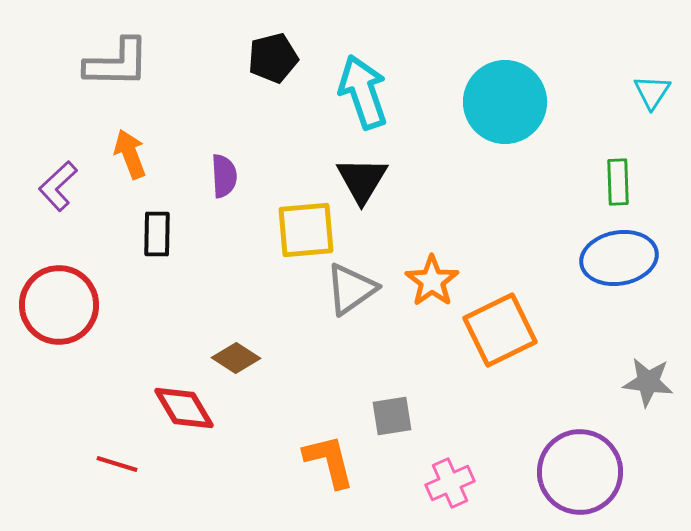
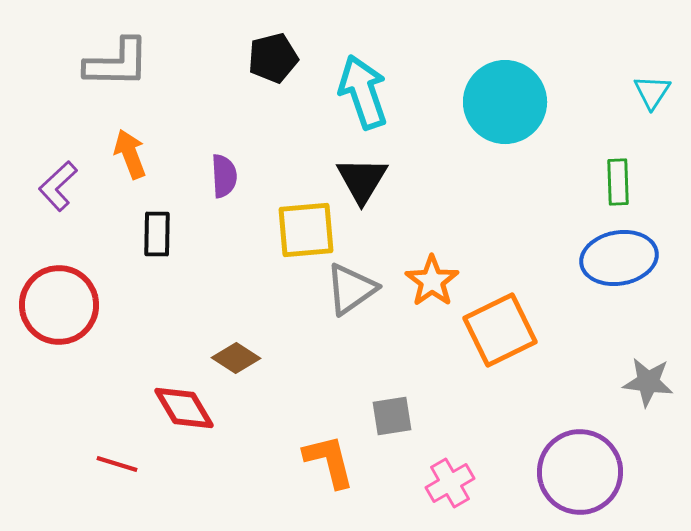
pink cross: rotated 6 degrees counterclockwise
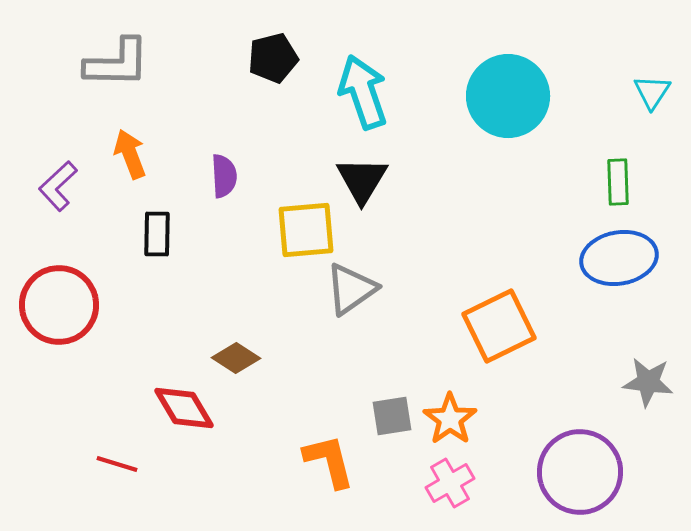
cyan circle: moved 3 px right, 6 px up
orange star: moved 18 px right, 138 px down
orange square: moved 1 px left, 4 px up
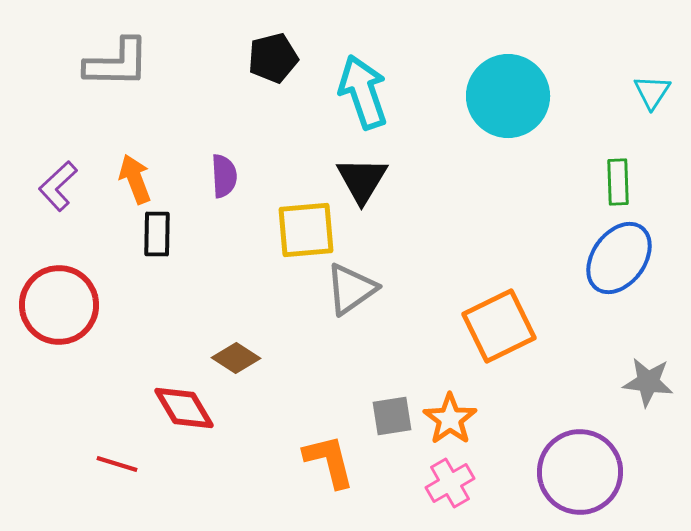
orange arrow: moved 5 px right, 25 px down
blue ellipse: rotated 44 degrees counterclockwise
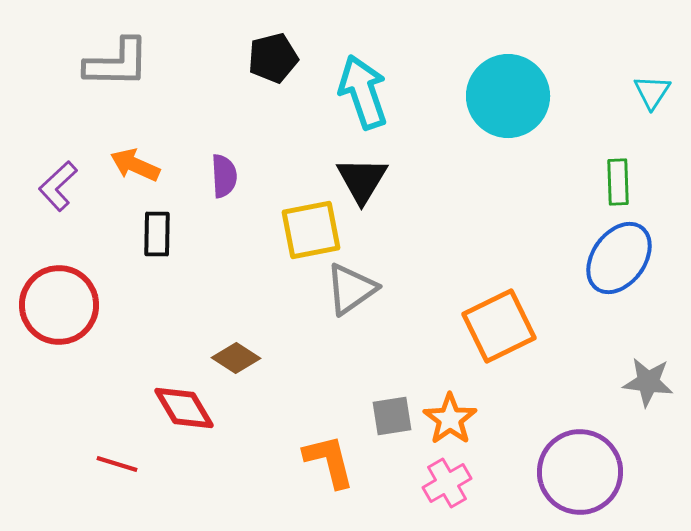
orange arrow: moved 14 px up; rotated 45 degrees counterclockwise
yellow square: moved 5 px right; rotated 6 degrees counterclockwise
pink cross: moved 3 px left
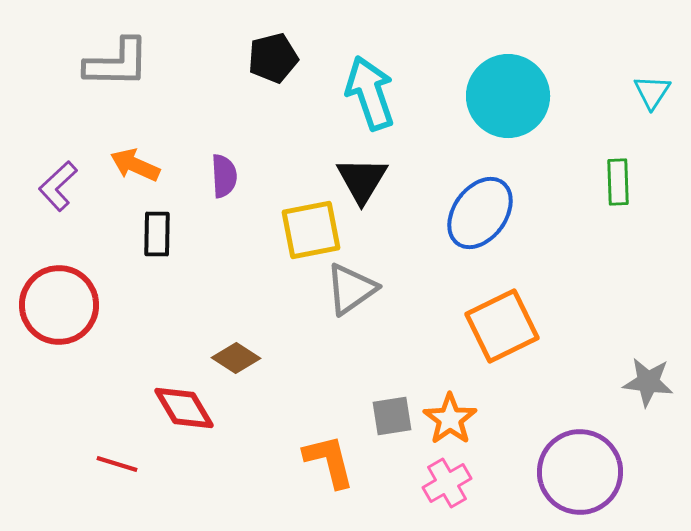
cyan arrow: moved 7 px right, 1 px down
blue ellipse: moved 139 px left, 45 px up
orange square: moved 3 px right
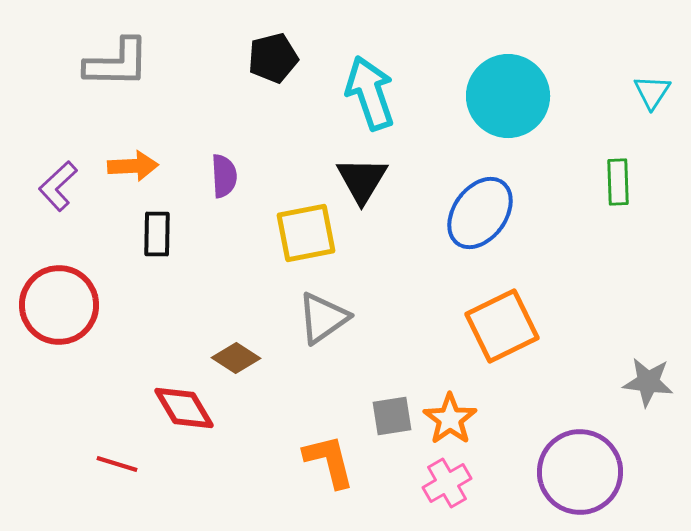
orange arrow: moved 2 px left, 1 px down; rotated 153 degrees clockwise
yellow square: moved 5 px left, 3 px down
gray triangle: moved 28 px left, 29 px down
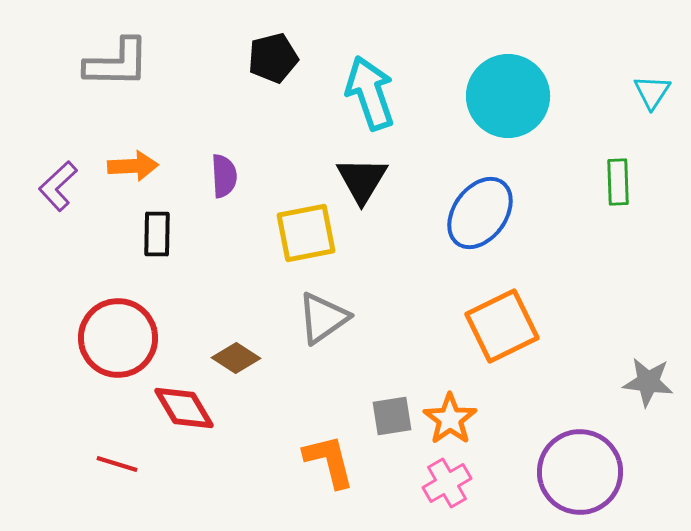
red circle: moved 59 px right, 33 px down
